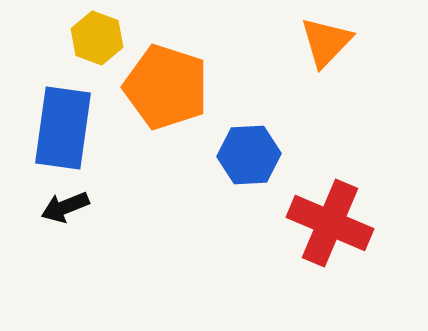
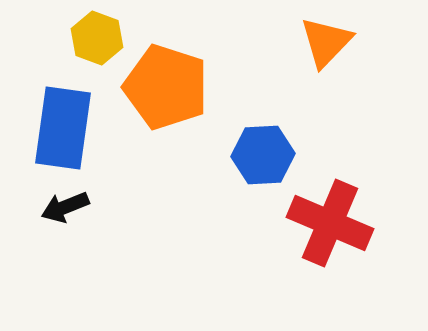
blue hexagon: moved 14 px right
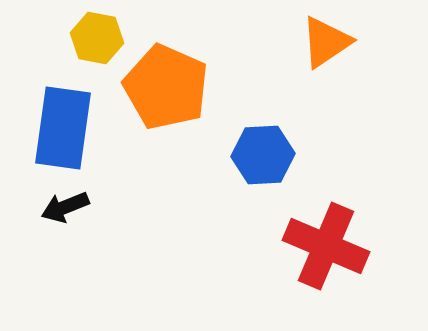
yellow hexagon: rotated 9 degrees counterclockwise
orange triangle: rotated 12 degrees clockwise
orange pentagon: rotated 6 degrees clockwise
red cross: moved 4 px left, 23 px down
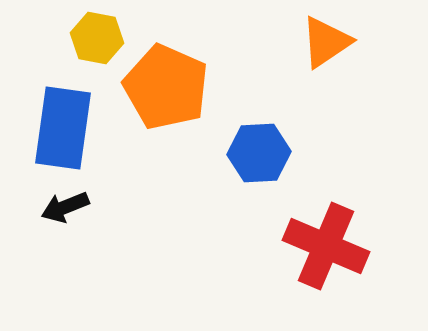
blue hexagon: moved 4 px left, 2 px up
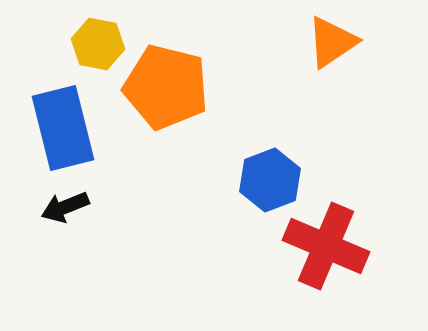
yellow hexagon: moved 1 px right, 6 px down
orange triangle: moved 6 px right
orange pentagon: rotated 10 degrees counterclockwise
blue rectangle: rotated 22 degrees counterclockwise
blue hexagon: moved 11 px right, 27 px down; rotated 18 degrees counterclockwise
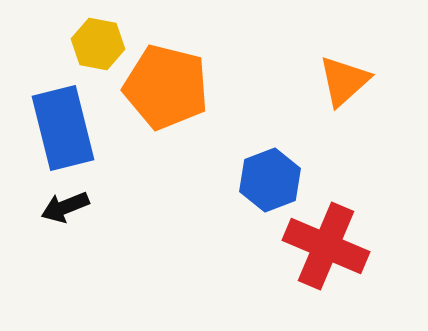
orange triangle: moved 12 px right, 39 px down; rotated 8 degrees counterclockwise
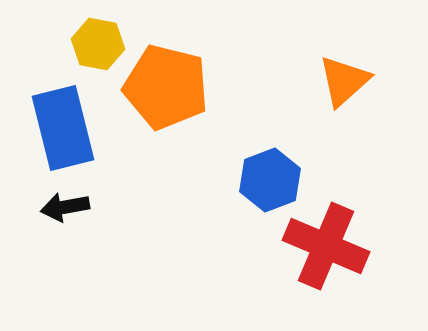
black arrow: rotated 12 degrees clockwise
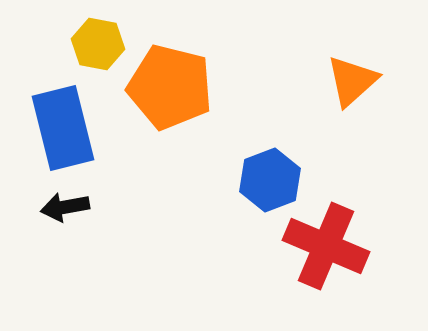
orange triangle: moved 8 px right
orange pentagon: moved 4 px right
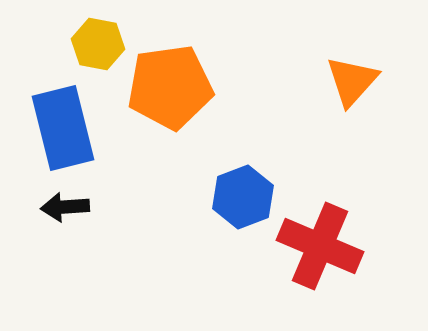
orange triangle: rotated 6 degrees counterclockwise
orange pentagon: rotated 22 degrees counterclockwise
blue hexagon: moved 27 px left, 17 px down
black arrow: rotated 6 degrees clockwise
red cross: moved 6 px left
